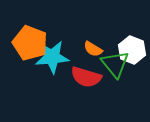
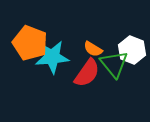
green triangle: moved 1 px left
red semicircle: moved 1 px right, 4 px up; rotated 72 degrees counterclockwise
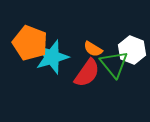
cyan star: rotated 12 degrees counterclockwise
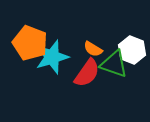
green triangle: rotated 32 degrees counterclockwise
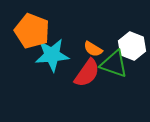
orange pentagon: moved 2 px right, 12 px up
white hexagon: moved 4 px up
cyan star: moved 2 px up; rotated 12 degrees clockwise
